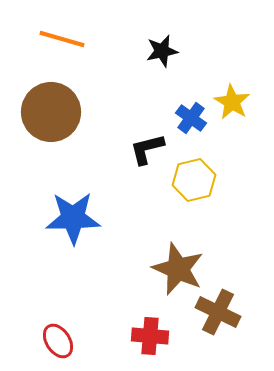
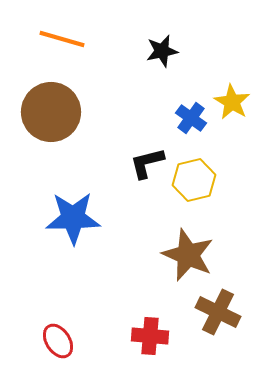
black L-shape: moved 14 px down
brown star: moved 10 px right, 14 px up
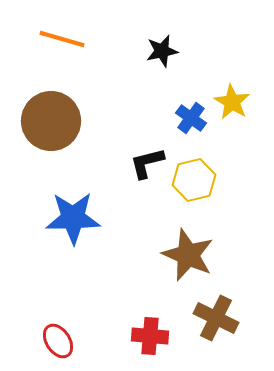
brown circle: moved 9 px down
brown cross: moved 2 px left, 6 px down
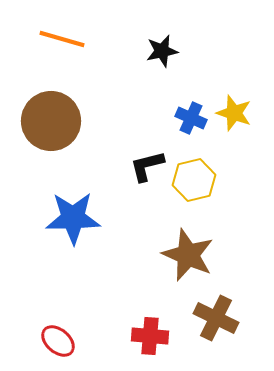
yellow star: moved 2 px right, 11 px down; rotated 12 degrees counterclockwise
blue cross: rotated 12 degrees counterclockwise
black L-shape: moved 3 px down
red ellipse: rotated 16 degrees counterclockwise
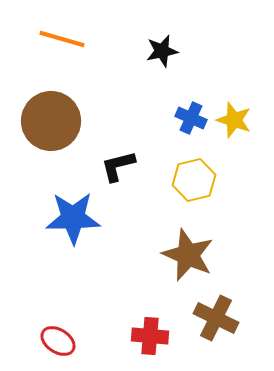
yellow star: moved 7 px down
black L-shape: moved 29 px left
red ellipse: rotated 8 degrees counterclockwise
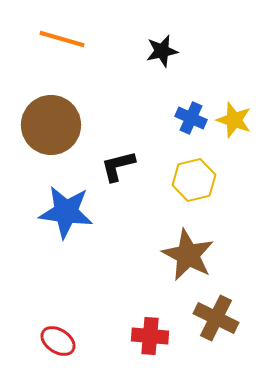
brown circle: moved 4 px down
blue star: moved 7 px left, 6 px up; rotated 8 degrees clockwise
brown star: rotated 4 degrees clockwise
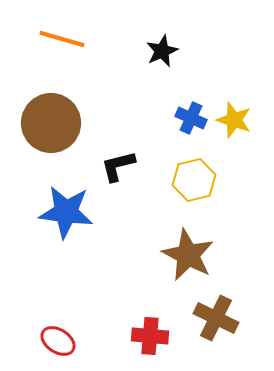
black star: rotated 12 degrees counterclockwise
brown circle: moved 2 px up
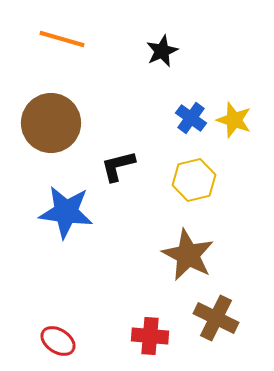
blue cross: rotated 12 degrees clockwise
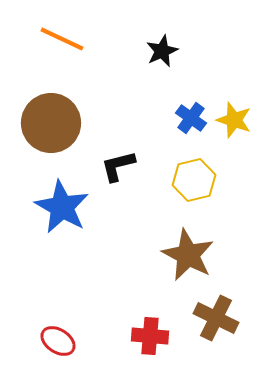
orange line: rotated 9 degrees clockwise
blue star: moved 4 px left, 5 px up; rotated 22 degrees clockwise
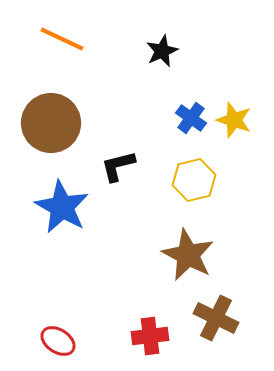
red cross: rotated 12 degrees counterclockwise
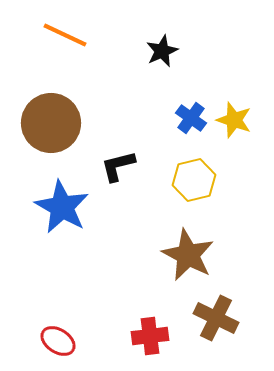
orange line: moved 3 px right, 4 px up
